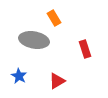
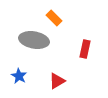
orange rectangle: rotated 14 degrees counterclockwise
red rectangle: rotated 30 degrees clockwise
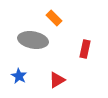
gray ellipse: moved 1 px left
red triangle: moved 1 px up
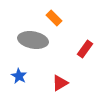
red rectangle: rotated 24 degrees clockwise
red triangle: moved 3 px right, 3 px down
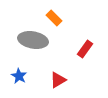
red triangle: moved 2 px left, 3 px up
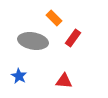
gray ellipse: moved 1 px down
red rectangle: moved 12 px left, 11 px up
red triangle: moved 6 px right, 1 px down; rotated 36 degrees clockwise
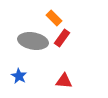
red rectangle: moved 11 px left
